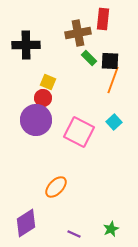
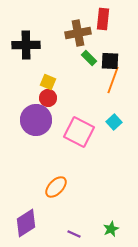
red circle: moved 5 px right
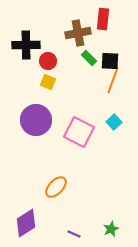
red circle: moved 37 px up
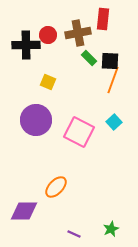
red circle: moved 26 px up
purple diamond: moved 2 px left, 12 px up; rotated 32 degrees clockwise
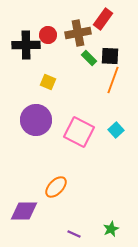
red rectangle: rotated 30 degrees clockwise
black square: moved 5 px up
cyan square: moved 2 px right, 8 px down
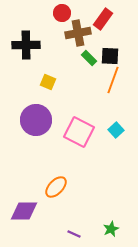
red circle: moved 14 px right, 22 px up
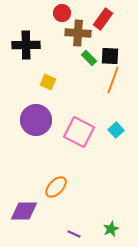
brown cross: rotated 15 degrees clockwise
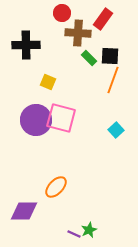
pink square: moved 18 px left, 14 px up; rotated 12 degrees counterclockwise
green star: moved 22 px left, 1 px down
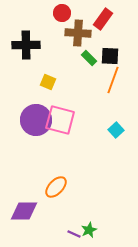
pink square: moved 1 px left, 2 px down
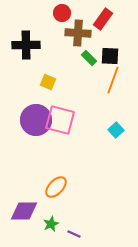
green star: moved 38 px left, 6 px up
